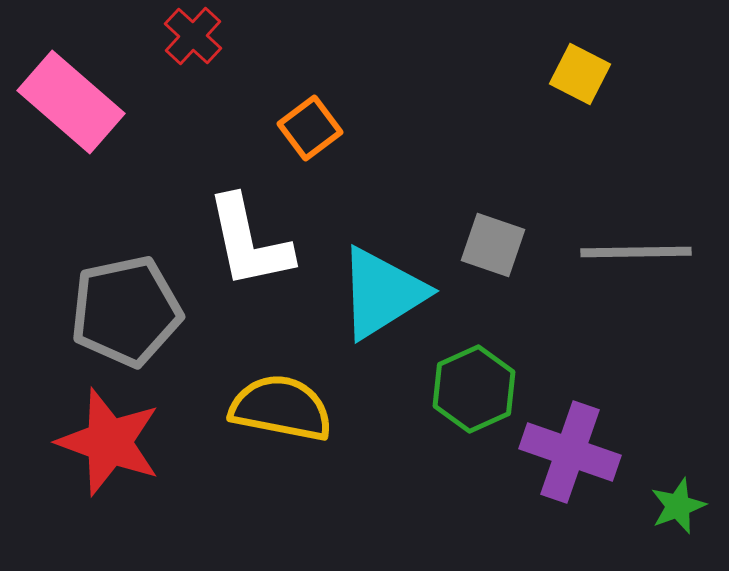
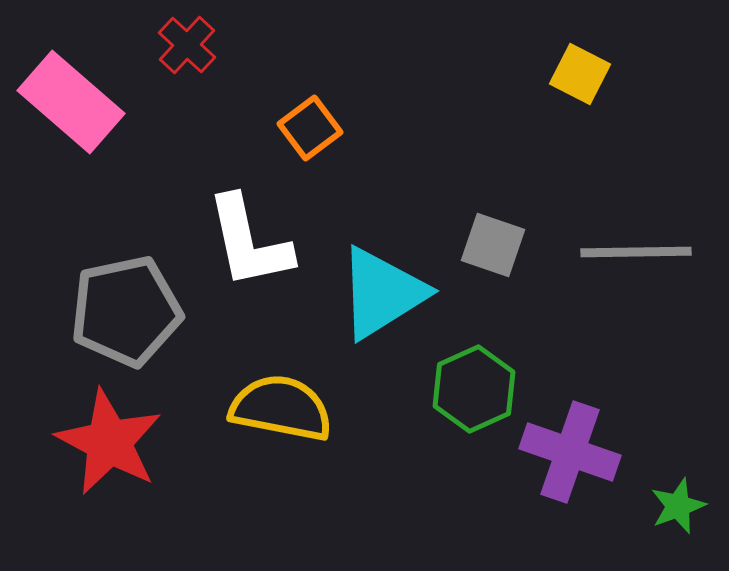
red cross: moved 6 px left, 9 px down
red star: rotated 8 degrees clockwise
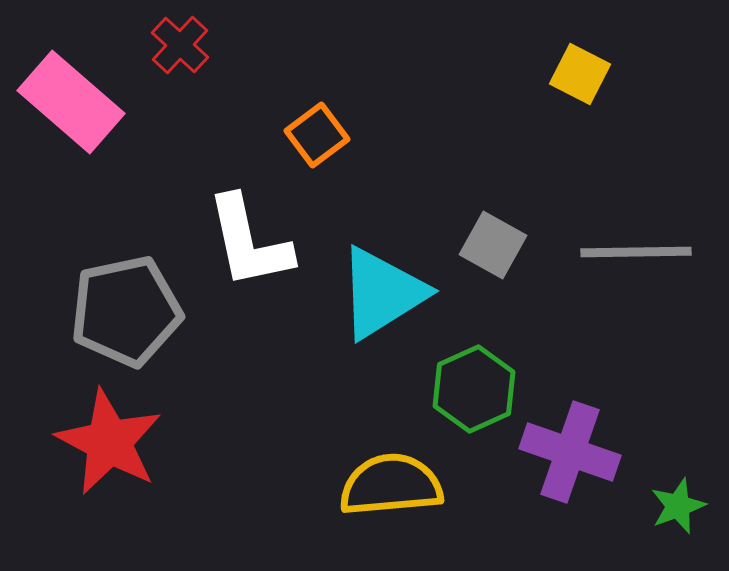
red cross: moved 7 px left
orange square: moved 7 px right, 7 px down
gray square: rotated 10 degrees clockwise
yellow semicircle: moved 110 px right, 77 px down; rotated 16 degrees counterclockwise
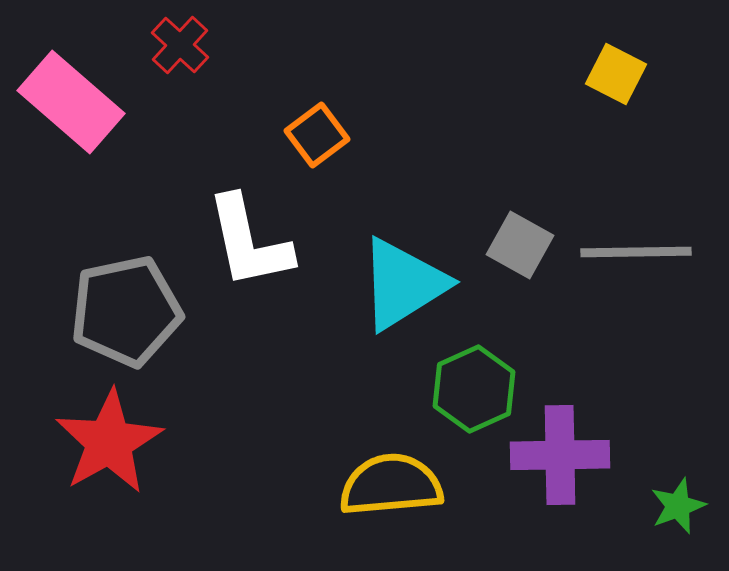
yellow square: moved 36 px right
gray square: moved 27 px right
cyan triangle: moved 21 px right, 9 px up
red star: rotated 15 degrees clockwise
purple cross: moved 10 px left, 3 px down; rotated 20 degrees counterclockwise
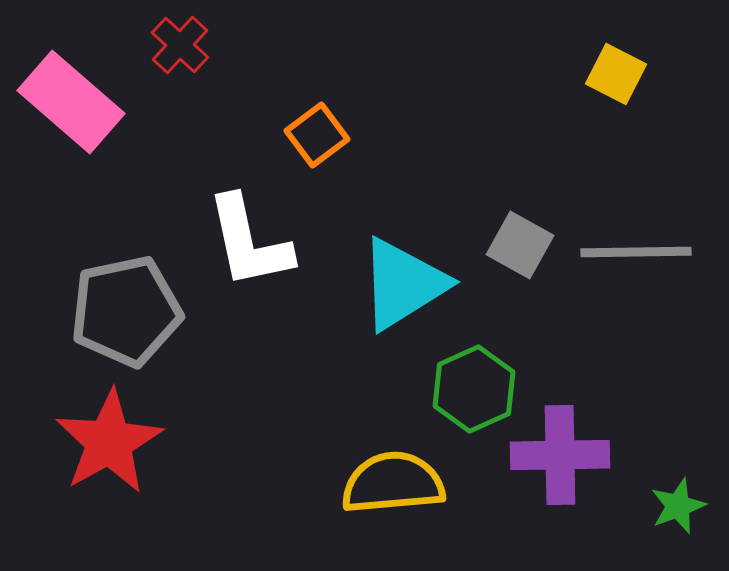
yellow semicircle: moved 2 px right, 2 px up
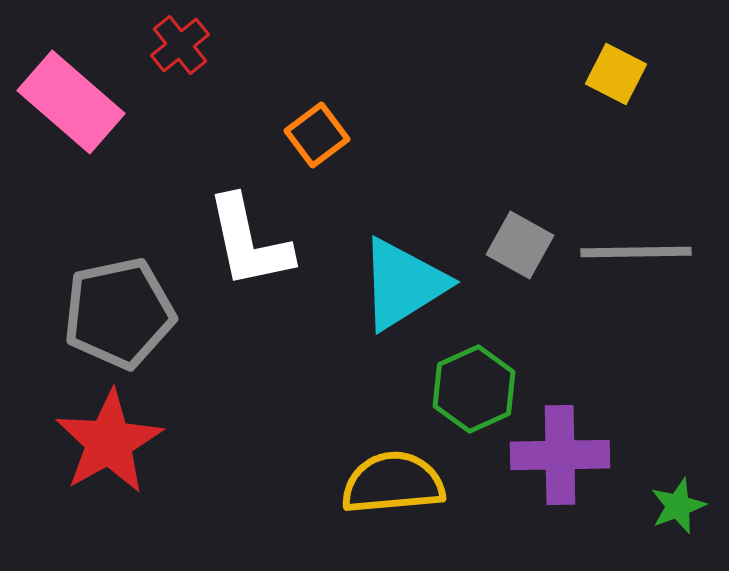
red cross: rotated 8 degrees clockwise
gray pentagon: moved 7 px left, 2 px down
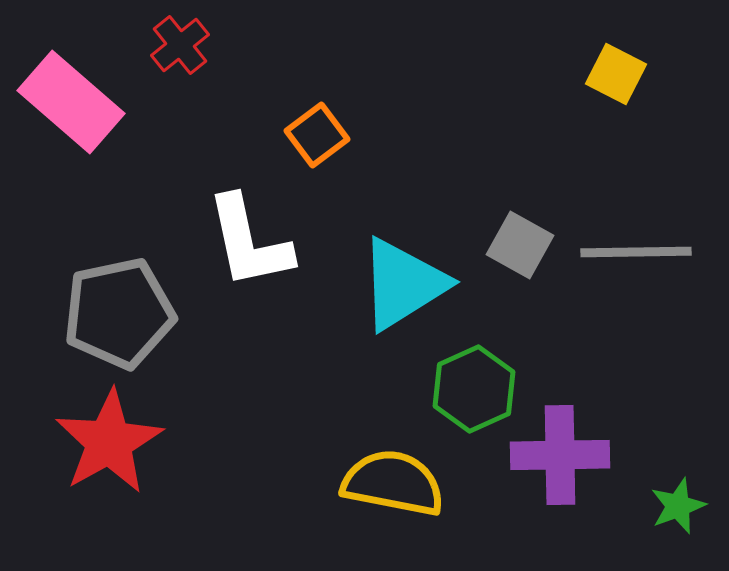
yellow semicircle: rotated 16 degrees clockwise
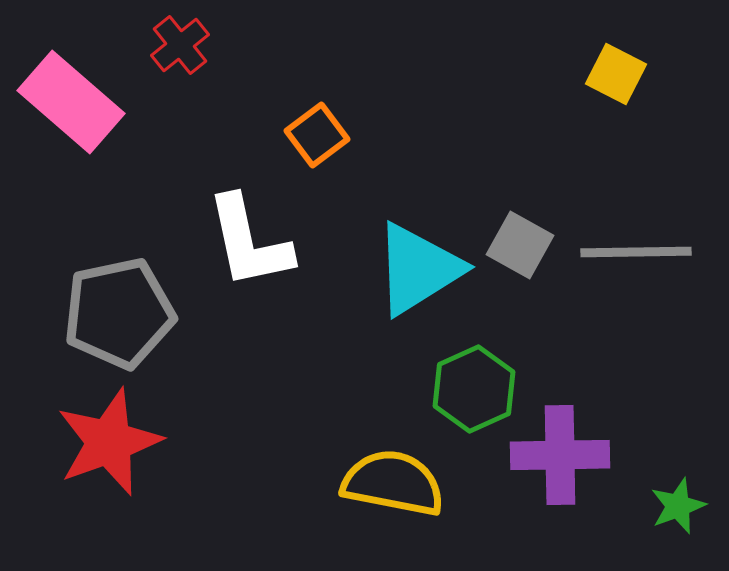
cyan triangle: moved 15 px right, 15 px up
red star: rotated 9 degrees clockwise
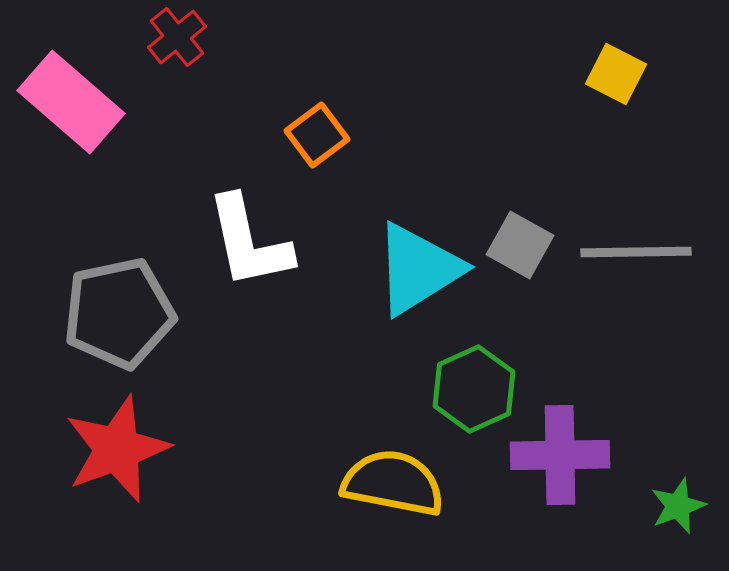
red cross: moved 3 px left, 8 px up
red star: moved 8 px right, 7 px down
